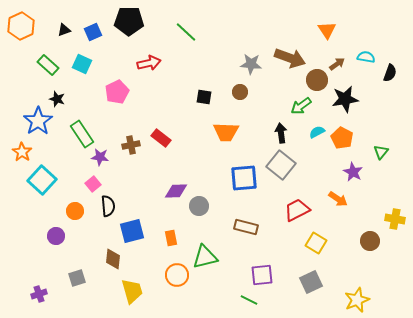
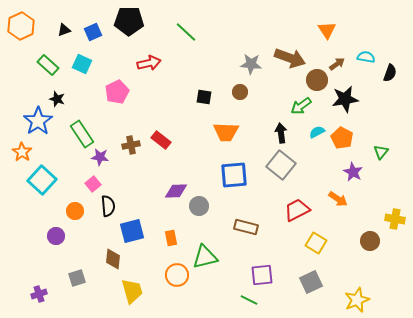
red rectangle at (161, 138): moved 2 px down
blue square at (244, 178): moved 10 px left, 3 px up
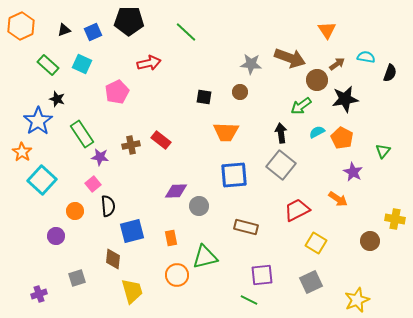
green triangle at (381, 152): moved 2 px right, 1 px up
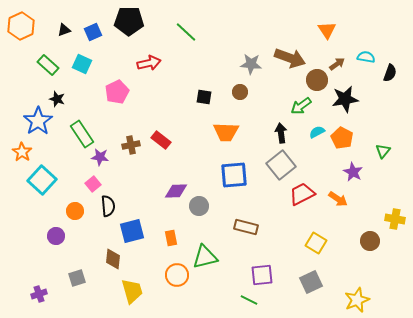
gray square at (281, 165): rotated 12 degrees clockwise
red trapezoid at (297, 210): moved 5 px right, 16 px up
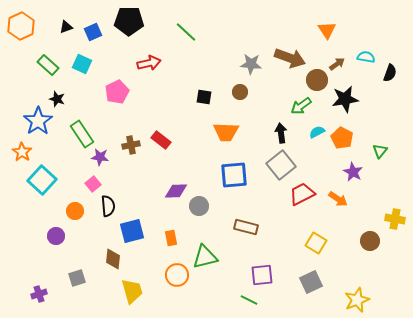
black triangle at (64, 30): moved 2 px right, 3 px up
green triangle at (383, 151): moved 3 px left
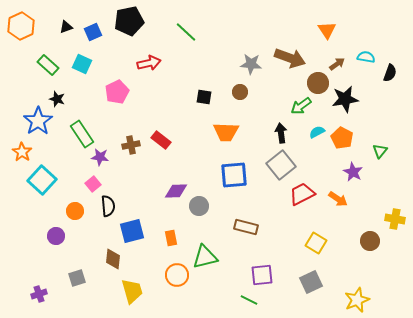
black pentagon at (129, 21): rotated 12 degrees counterclockwise
brown circle at (317, 80): moved 1 px right, 3 px down
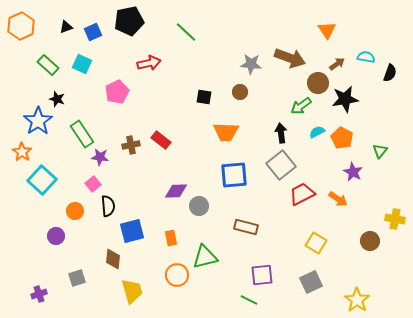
yellow star at (357, 300): rotated 15 degrees counterclockwise
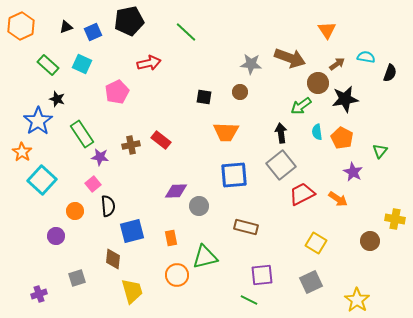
cyan semicircle at (317, 132): rotated 70 degrees counterclockwise
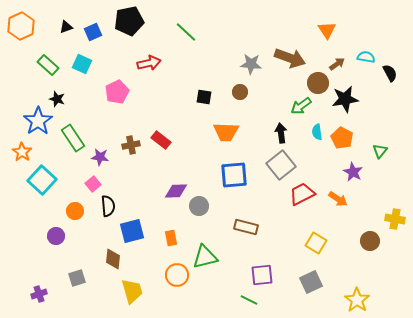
black semicircle at (390, 73): rotated 48 degrees counterclockwise
green rectangle at (82, 134): moved 9 px left, 4 px down
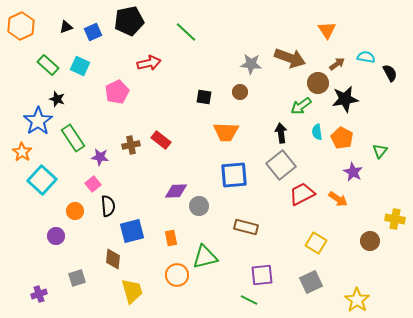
cyan square at (82, 64): moved 2 px left, 2 px down
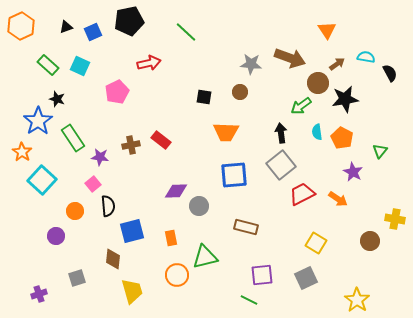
gray square at (311, 282): moved 5 px left, 4 px up
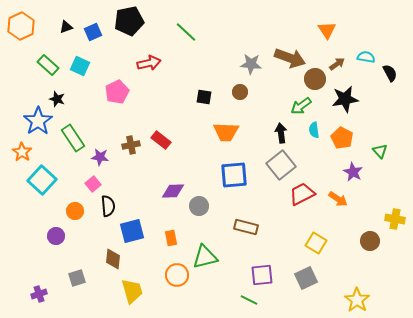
brown circle at (318, 83): moved 3 px left, 4 px up
cyan semicircle at (317, 132): moved 3 px left, 2 px up
green triangle at (380, 151): rotated 21 degrees counterclockwise
purple diamond at (176, 191): moved 3 px left
